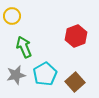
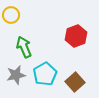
yellow circle: moved 1 px left, 1 px up
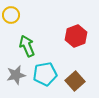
green arrow: moved 3 px right, 1 px up
cyan pentagon: rotated 20 degrees clockwise
brown square: moved 1 px up
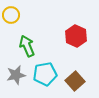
red hexagon: rotated 15 degrees counterclockwise
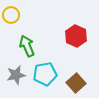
brown square: moved 1 px right, 2 px down
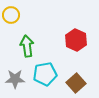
red hexagon: moved 4 px down
green arrow: rotated 15 degrees clockwise
gray star: moved 1 px left, 4 px down; rotated 12 degrees clockwise
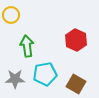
brown square: moved 1 px down; rotated 18 degrees counterclockwise
